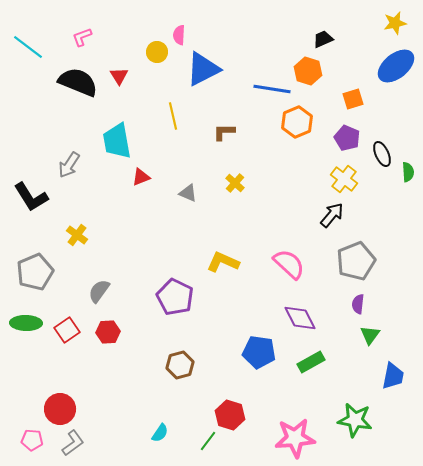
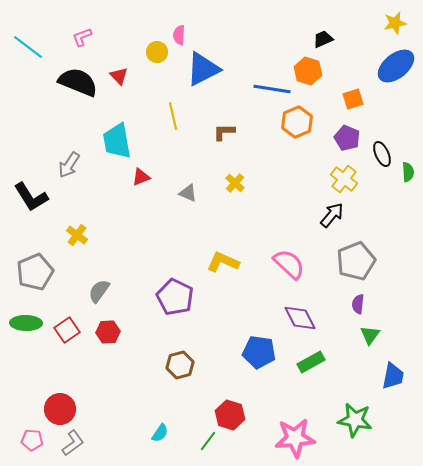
red triangle at (119, 76): rotated 12 degrees counterclockwise
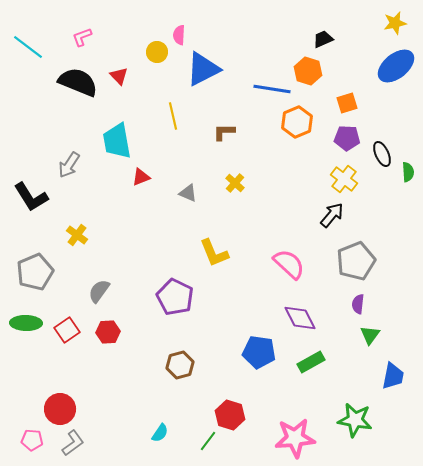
orange square at (353, 99): moved 6 px left, 4 px down
purple pentagon at (347, 138): rotated 20 degrees counterclockwise
yellow L-shape at (223, 262): moved 9 px left, 9 px up; rotated 136 degrees counterclockwise
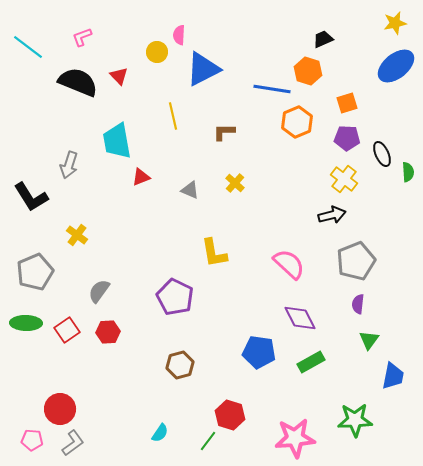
gray arrow at (69, 165): rotated 16 degrees counterclockwise
gray triangle at (188, 193): moved 2 px right, 3 px up
black arrow at (332, 215): rotated 36 degrees clockwise
yellow L-shape at (214, 253): rotated 12 degrees clockwise
green triangle at (370, 335): moved 1 px left, 5 px down
green star at (355, 420): rotated 12 degrees counterclockwise
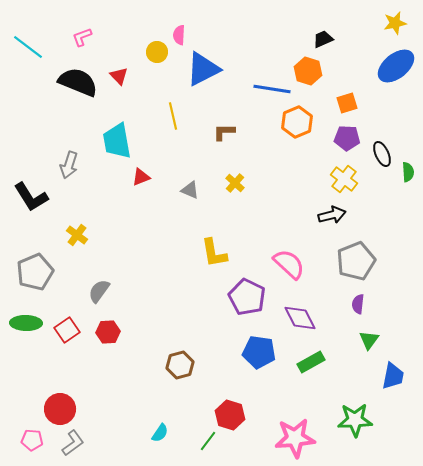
purple pentagon at (175, 297): moved 72 px right
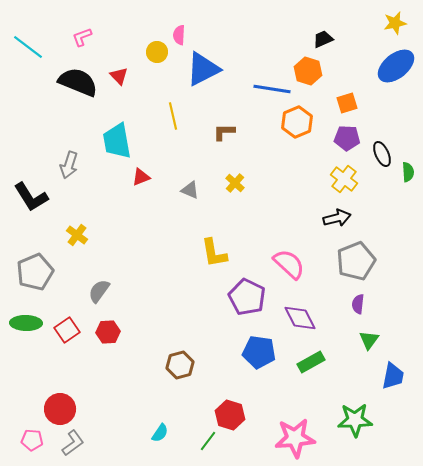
black arrow at (332, 215): moved 5 px right, 3 px down
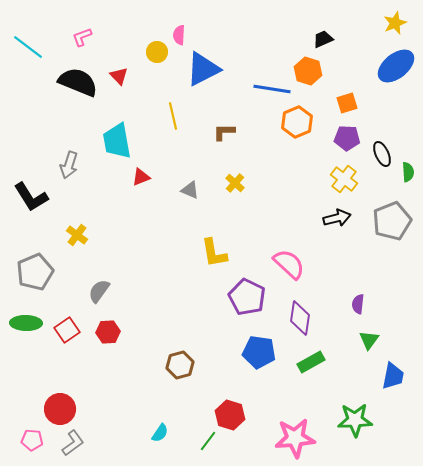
yellow star at (395, 23): rotated 10 degrees counterclockwise
gray pentagon at (356, 261): moved 36 px right, 40 px up
purple diamond at (300, 318): rotated 36 degrees clockwise
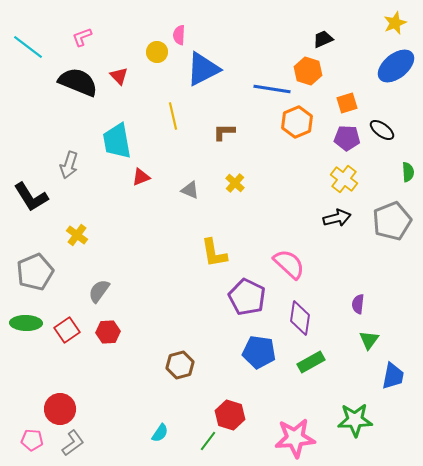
black ellipse at (382, 154): moved 24 px up; rotated 30 degrees counterclockwise
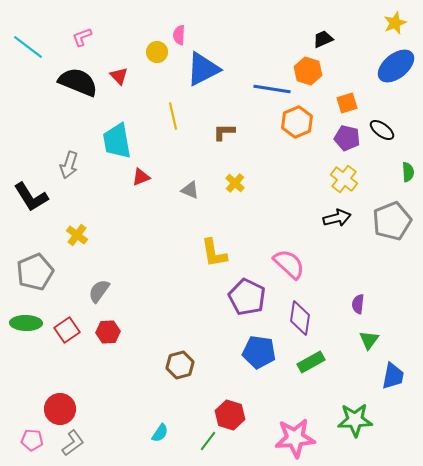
purple pentagon at (347, 138): rotated 10 degrees clockwise
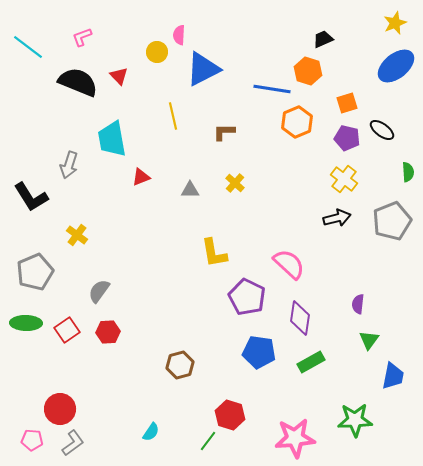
cyan trapezoid at (117, 141): moved 5 px left, 2 px up
gray triangle at (190, 190): rotated 24 degrees counterclockwise
cyan semicircle at (160, 433): moved 9 px left, 1 px up
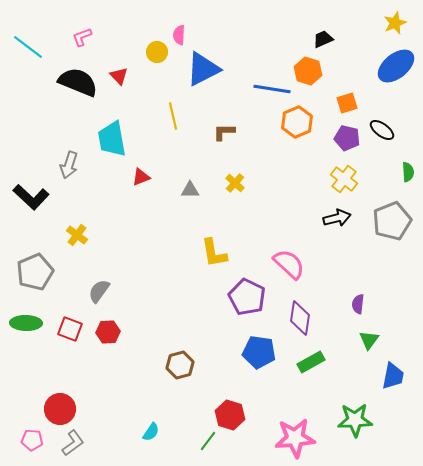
black L-shape at (31, 197): rotated 15 degrees counterclockwise
red square at (67, 330): moved 3 px right, 1 px up; rotated 35 degrees counterclockwise
